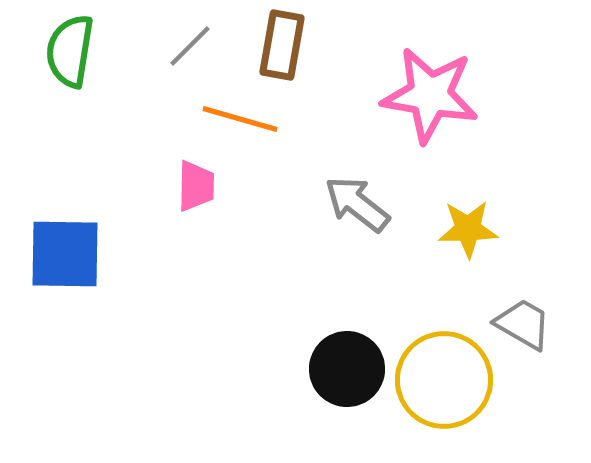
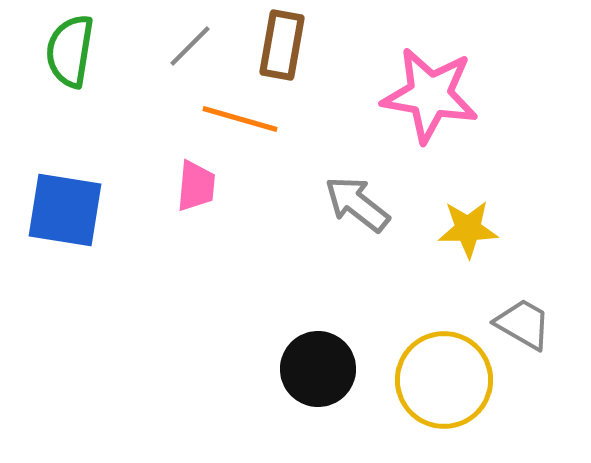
pink trapezoid: rotated 4 degrees clockwise
blue square: moved 44 px up; rotated 8 degrees clockwise
black circle: moved 29 px left
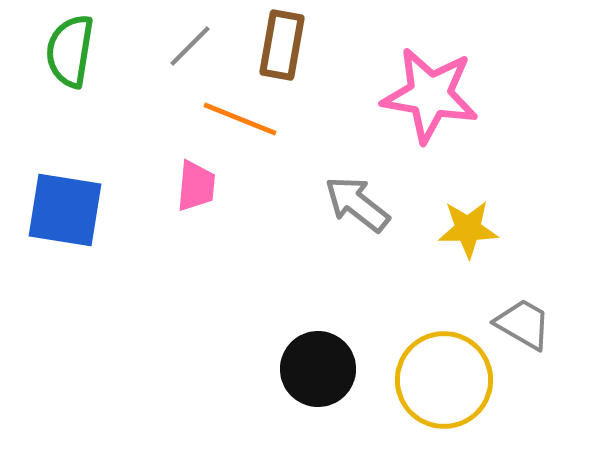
orange line: rotated 6 degrees clockwise
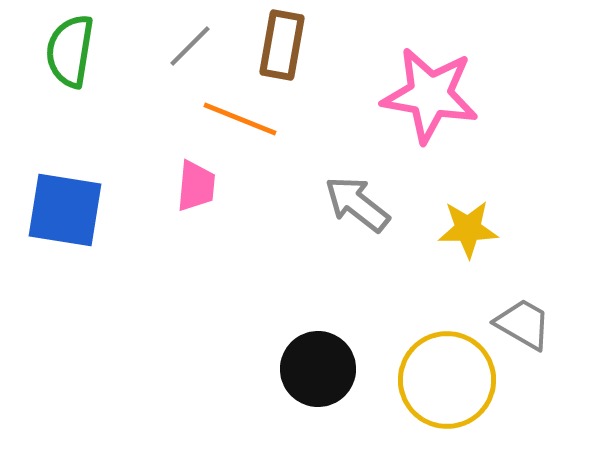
yellow circle: moved 3 px right
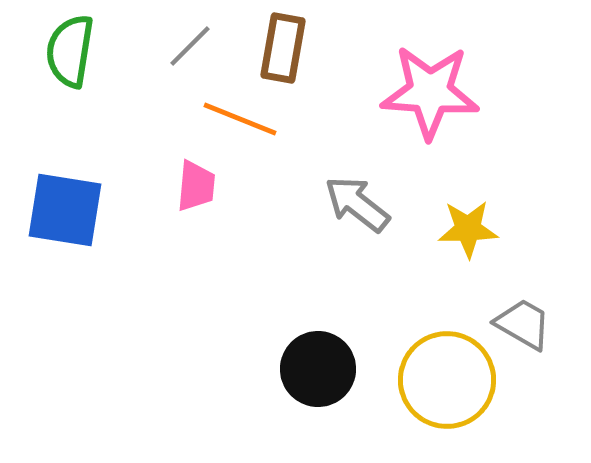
brown rectangle: moved 1 px right, 3 px down
pink star: moved 3 px up; rotated 6 degrees counterclockwise
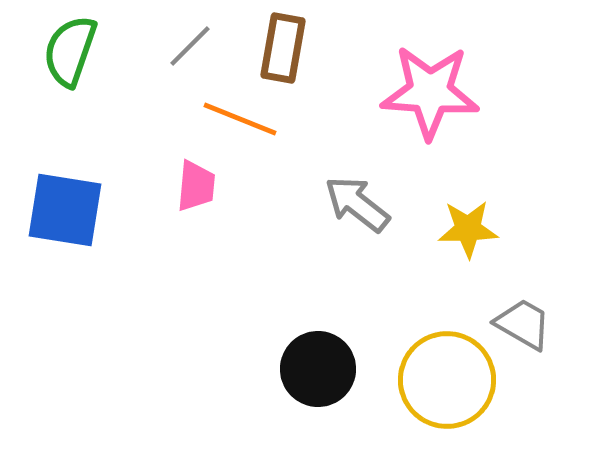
green semicircle: rotated 10 degrees clockwise
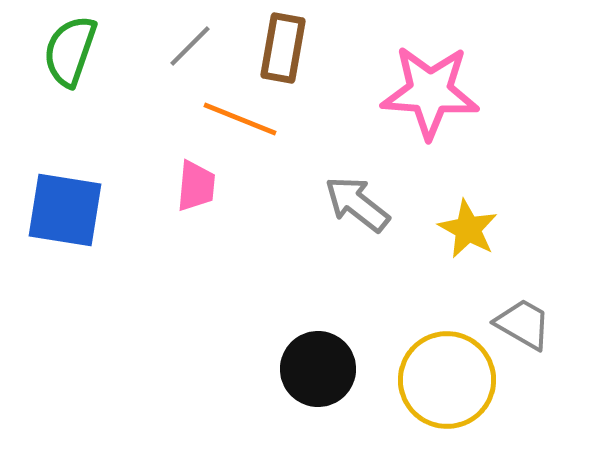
yellow star: rotated 30 degrees clockwise
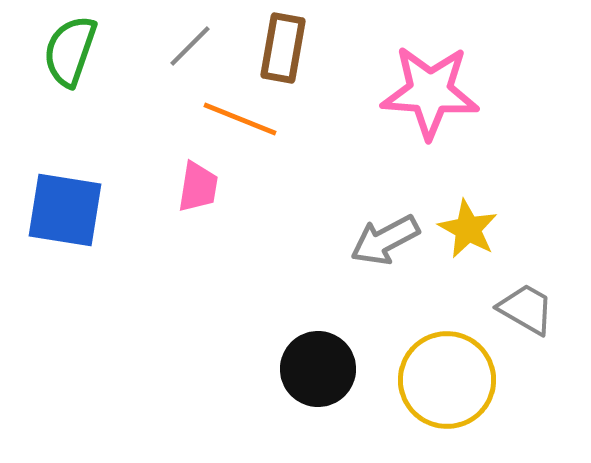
pink trapezoid: moved 2 px right, 1 px down; rotated 4 degrees clockwise
gray arrow: moved 28 px right, 36 px down; rotated 66 degrees counterclockwise
gray trapezoid: moved 3 px right, 15 px up
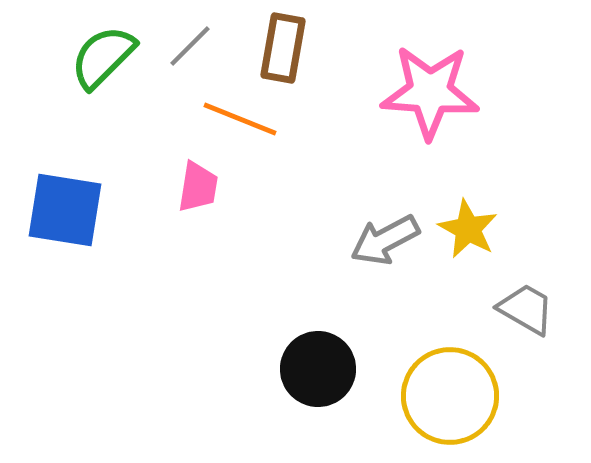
green semicircle: moved 33 px right, 6 px down; rotated 26 degrees clockwise
yellow circle: moved 3 px right, 16 px down
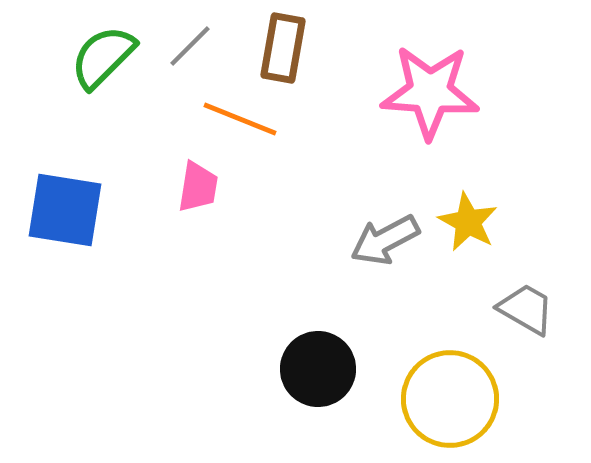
yellow star: moved 7 px up
yellow circle: moved 3 px down
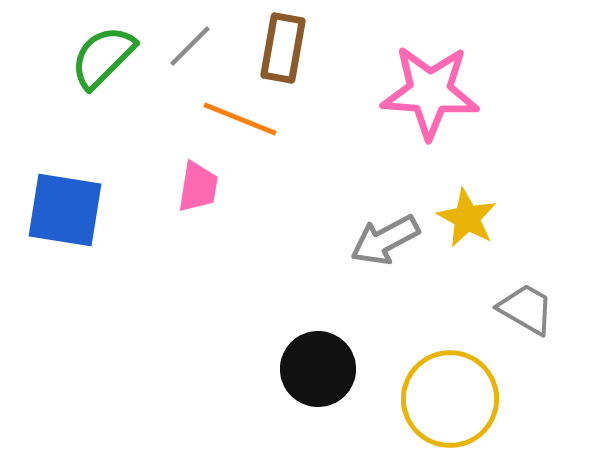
yellow star: moved 1 px left, 4 px up
